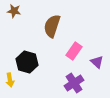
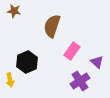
pink rectangle: moved 2 px left
black hexagon: rotated 20 degrees clockwise
purple cross: moved 6 px right, 2 px up
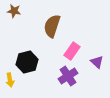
black hexagon: rotated 10 degrees clockwise
purple cross: moved 12 px left, 5 px up
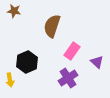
black hexagon: rotated 10 degrees counterclockwise
purple cross: moved 2 px down
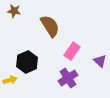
brown semicircle: moved 2 px left; rotated 130 degrees clockwise
purple triangle: moved 3 px right, 1 px up
yellow arrow: rotated 96 degrees counterclockwise
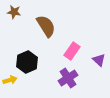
brown star: moved 1 px down
brown semicircle: moved 4 px left
purple triangle: moved 1 px left, 1 px up
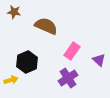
brown semicircle: rotated 35 degrees counterclockwise
yellow arrow: moved 1 px right
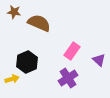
brown semicircle: moved 7 px left, 3 px up
yellow arrow: moved 1 px right, 1 px up
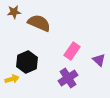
brown star: rotated 16 degrees counterclockwise
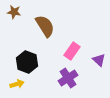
brown star: rotated 16 degrees clockwise
brown semicircle: moved 6 px right, 3 px down; rotated 35 degrees clockwise
black hexagon: rotated 15 degrees counterclockwise
yellow arrow: moved 5 px right, 5 px down
